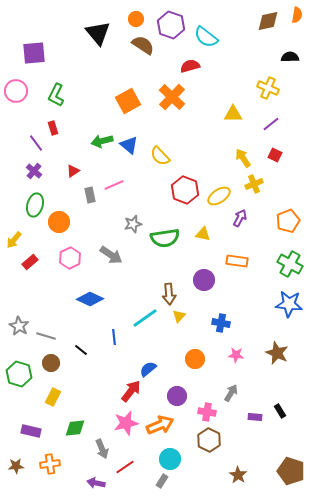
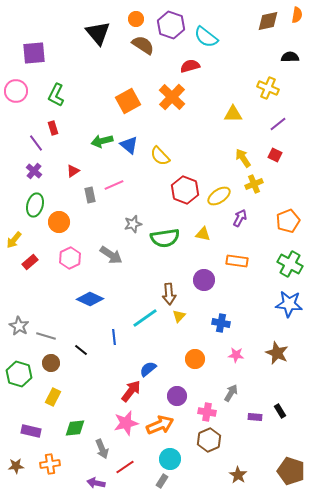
purple line at (271, 124): moved 7 px right
brown hexagon at (209, 440): rotated 10 degrees clockwise
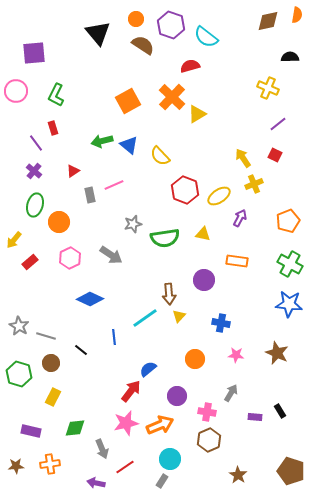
yellow triangle at (233, 114): moved 36 px left; rotated 30 degrees counterclockwise
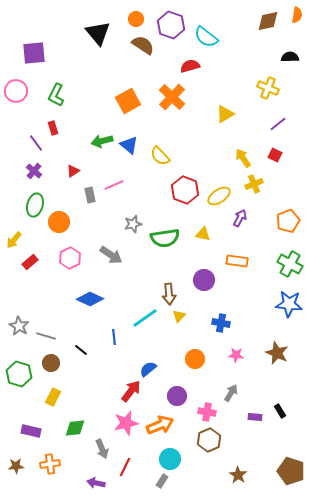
yellow triangle at (197, 114): moved 28 px right
red line at (125, 467): rotated 30 degrees counterclockwise
